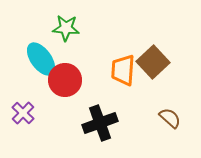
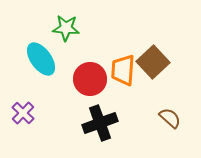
red circle: moved 25 px right, 1 px up
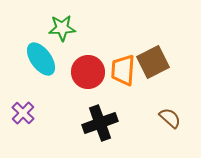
green star: moved 4 px left; rotated 8 degrees counterclockwise
brown square: rotated 16 degrees clockwise
red circle: moved 2 px left, 7 px up
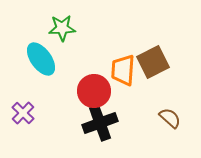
red circle: moved 6 px right, 19 px down
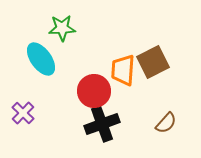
brown semicircle: moved 4 px left, 5 px down; rotated 90 degrees clockwise
black cross: moved 2 px right, 1 px down
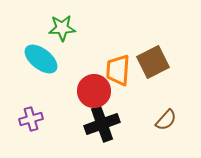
cyan ellipse: rotated 16 degrees counterclockwise
orange trapezoid: moved 5 px left
purple cross: moved 8 px right, 6 px down; rotated 30 degrees clockwise
brown semicircle: moved 3 px up
